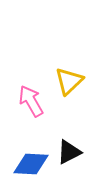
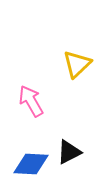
yellow triangle: moved 8 px right, 17 px up
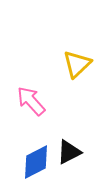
pink arrow: rotated 12 degrees counterclockwise
blue diamond: moved 5 px right, 2 px up; rotated 30 degrees counterclockwise
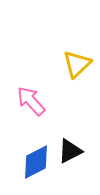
black triangle: moved 1 px right, 1 px up
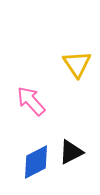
yellow triangle: rotated 20 degrees counterclockwise
black triangle: moved 1 px right, 1 px down
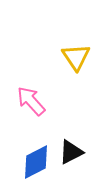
yellow triangle: moved 1 px left, 7 px up
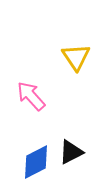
pink arrow: moved 5 px up
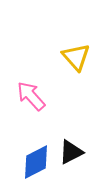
yellow triangle: rotated 8 degrees counterclockwise
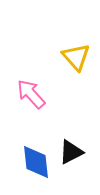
pink arrow: moved 2 px up
blue diamond: rotated 69 degrees counterclockwise
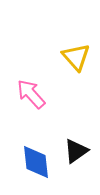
black triangle: moved 5 px right, 1 px up; rotated 8 degrees counterclockwise
